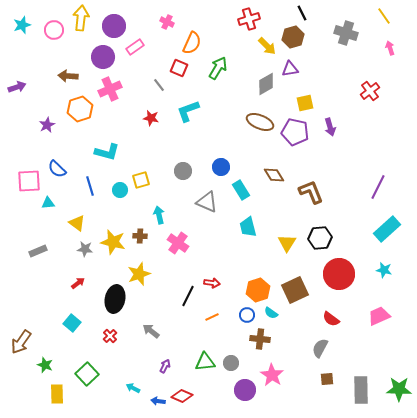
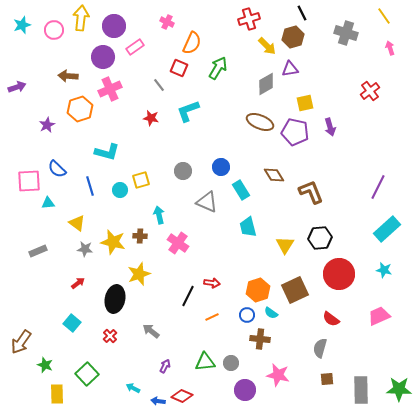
yellow triangle at (287, 243): moved 2 px left, 2 px down
gray semicircle at (320, 348): rotated 12 degrees counterclockwise
pink star at (272, 375): moved 6 px right; rotated 20 degrees counterclockwise
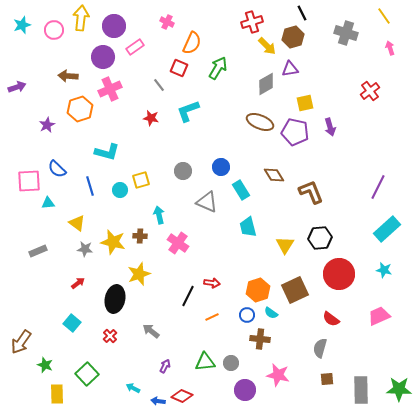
red cross at (249, 19): moved 3 px right, 3 px down
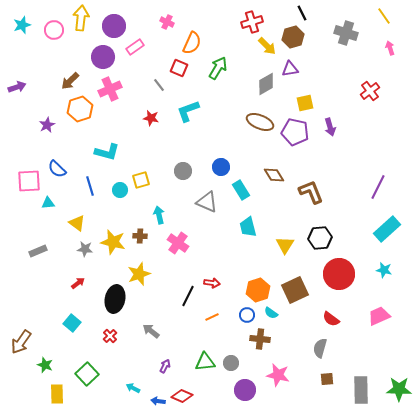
brown arrow at (68, 76): moved 2 px right, 5 px down; rotated 48 degrees counterclockwise
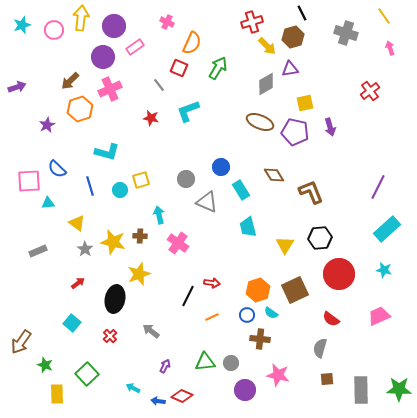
gray circle at (183, 171): moved 3 px right, 8 px down
gray star at (85, 249): rotated 28 degrees clockwise
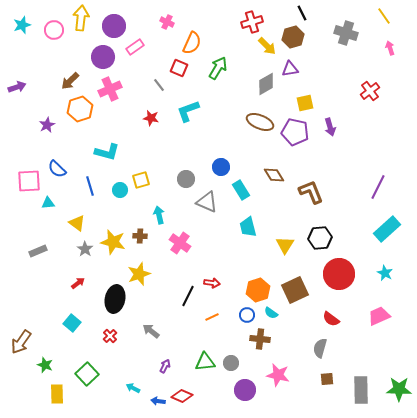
pink cross at (178, 243): moved 2 px right
cyan star at (384, 270): moved 1 px right, 3 px down; rotated 14 degrees clockwise
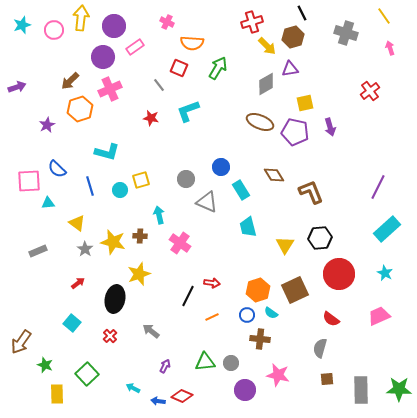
orange semicircle at (192, 43): rotated 70 degrees clockwise
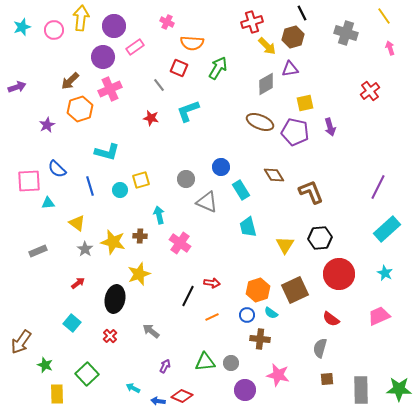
cyan star at (22, 25): moved 2 px down
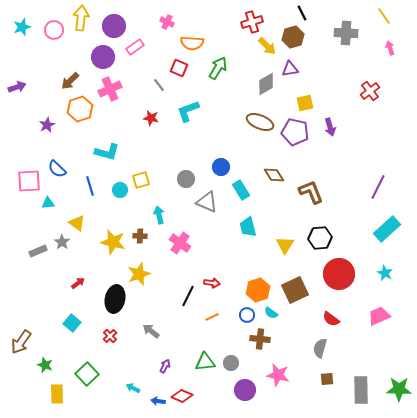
gray cross at (346, 33): rotated 15 degrees counterclockwise
gray star at (85, 249): moved 23 px left, 7 px up
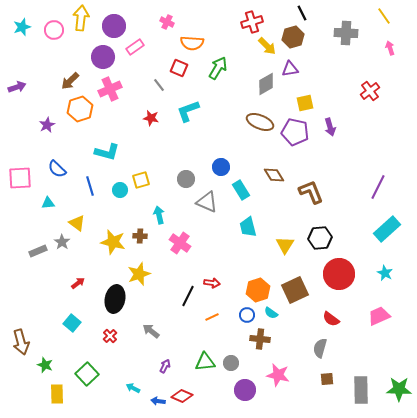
pink square at (29, 181): moved 9 px left, 3 px up
brown arrow at (21, 342): rotated 50 degrees counterclockwise
